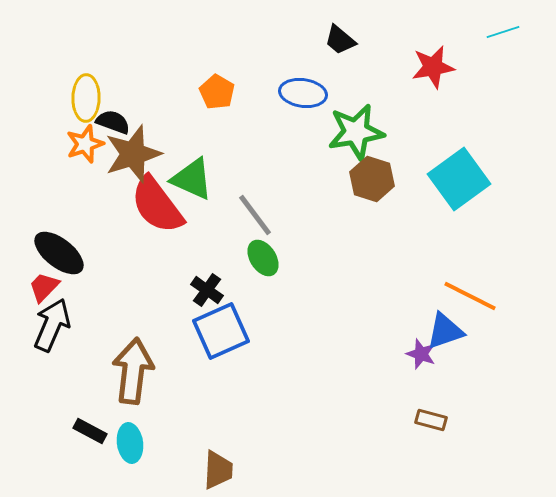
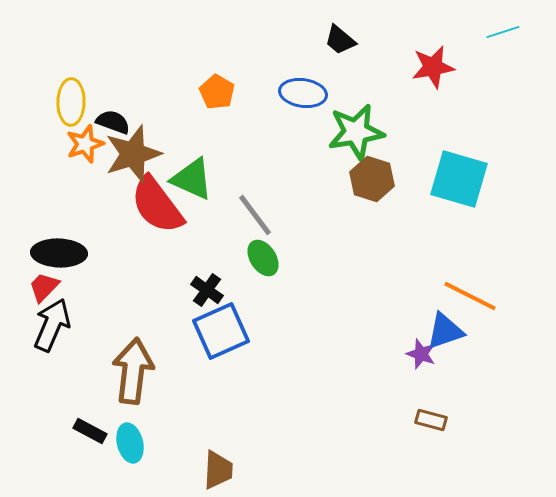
yellow ellipse: moved 15 px left, 4 px down
cyan square: rotated 38 degrees counterclockwise
black ellipse: rotated 36 degrees counterclockwise
cyan ellipse: rotated 6 degrees counterclockwise
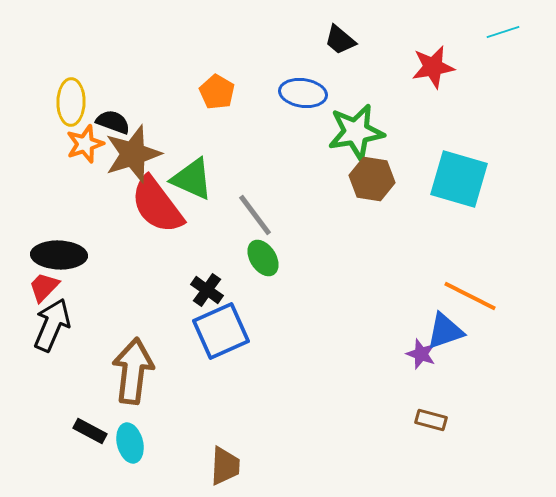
brown hexagon: rotated 9 degrees counterclockwise
black ellipse: moved 2 px down
brown trapezoid: moved 7 px right, 4 px up
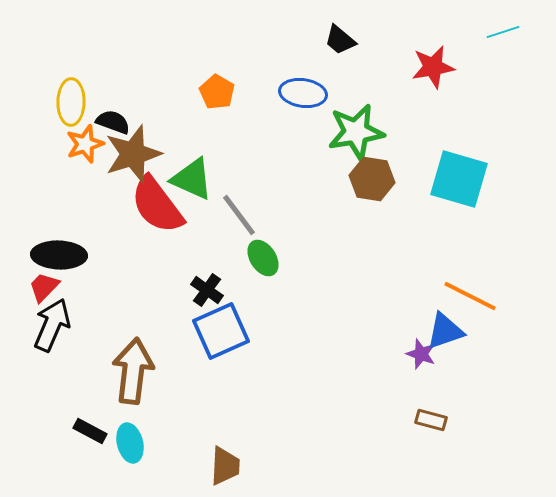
gray line: moved 16 px left
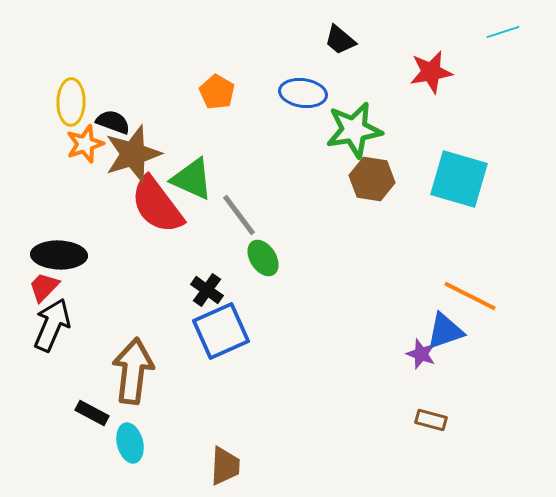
red star: moved 2 px left, 5 px down
green star: moved 2 px left, 2 px up
black rectangle: moved 2 px right, 18 px up
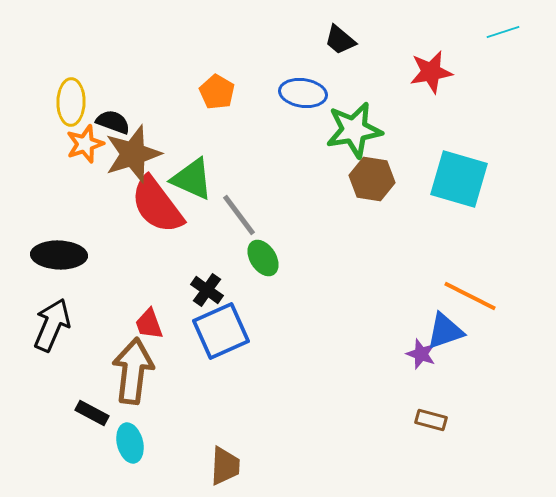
red trapezoid: moved 105 px right, 37 px down; rotated 64 degrees counterclockwise
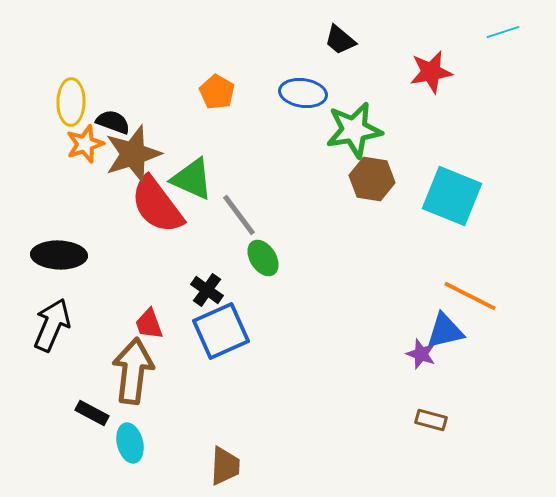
cyan square: moved 7 px left, 17 px down; rotated 6 degrees clockwise
blue triangle: rotated 6 degrees clockwise
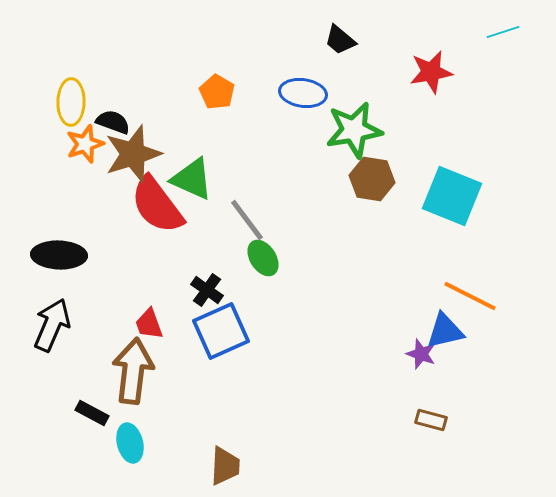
gray line: moved 8 px right, 5 px down
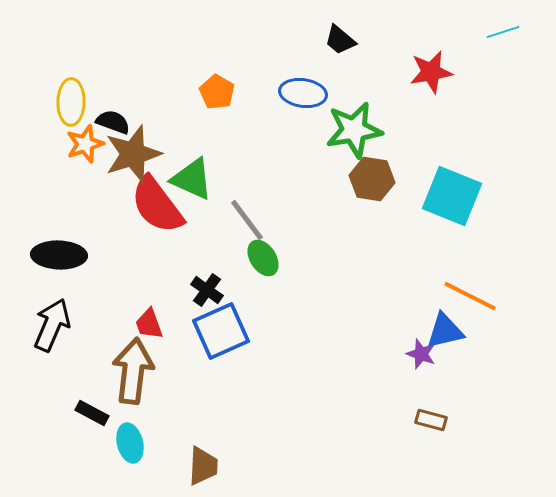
brown trapezoid: moved 22 px left
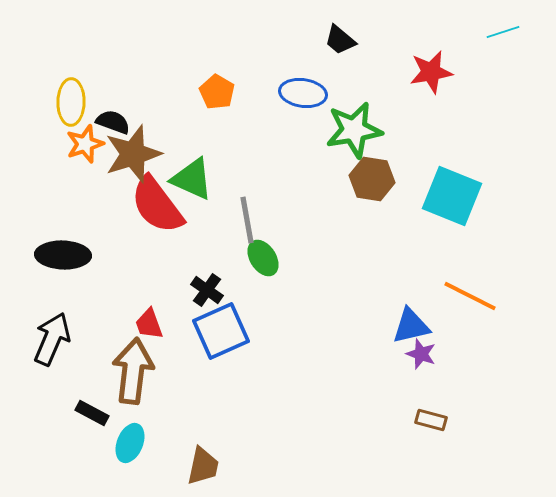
gray line: rotated 27 degrees clockwise
black ellipse: moved 4 px right
black arrow: moved 14 px down
blue triangle: moved 34 px left, 5 px up
cyan ellipse: rotated 36 degrees clockwise
brown trapezoid: rotated 9 degrees clockwise
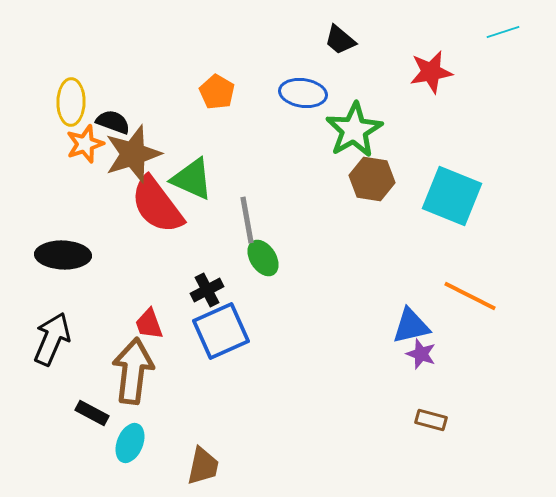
green star: rotated 20 degrees counterclockwise
black cross: rotated 28 degrees clockwise
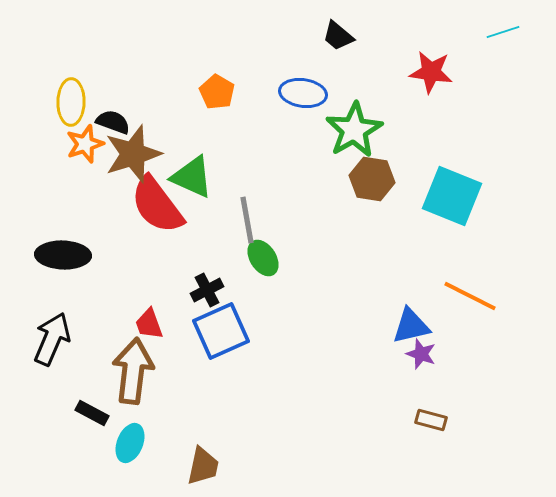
black trapezoid: moved 2 px left, 4 px up
red star: rotated 18 degrees clockwise
green triangle: moved 2 px up
